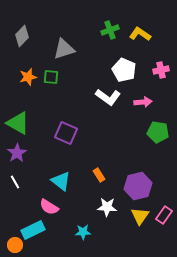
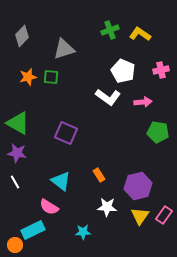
white pentagon: moved 1 px left, 1 px down
purple star: rotated 30 degrees counterclockwise
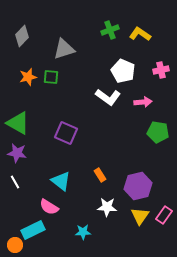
orange rectangle: moved 1 px right
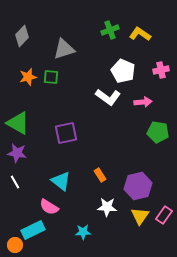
purple square: rotated 35 degrees counterclockwise
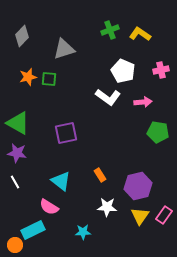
green square: moved 2 px left, 2 px down
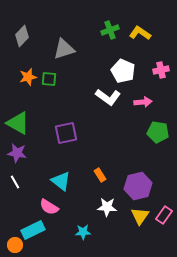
yellow L-shape: moved 1 px up
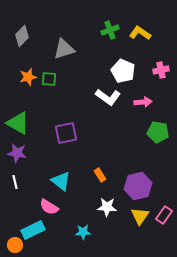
white line: rotated 16 degrees clockwise
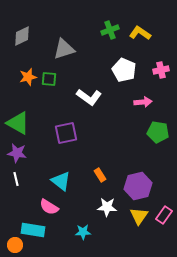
gray diamond: rotated 20 degrees clockwise
white pentagon: moved 1 px right, 1 px up
white L-shape: moved 19 px left
white line: moved 1 px right, 3 px up
yellow triangle: moved 1 px left
cyan rectangle: rotated 35 degrees clockwise
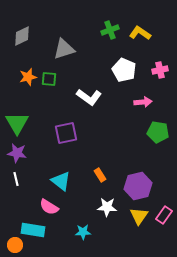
pink cross: moved 1 px left
green triangle: moved 1 px left; rotated 30 degrees clockwise
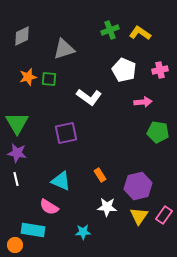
cyan triangle: rotated 15 degrees counterclockwise
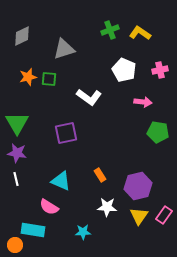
pink arrow: rotated 12 degrees clockwise
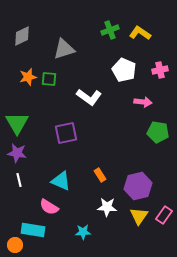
white line: moved 3 px right, 1 px down
